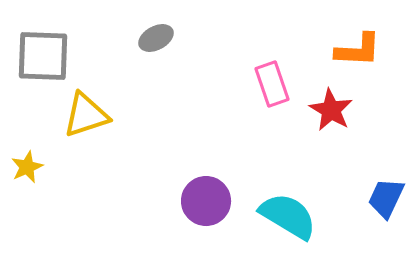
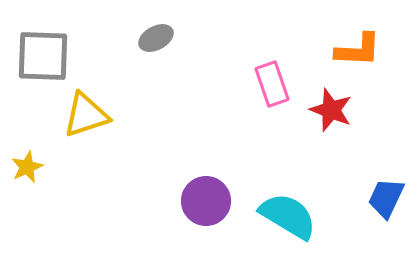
red star: rotated 9 degrees counterclockwise
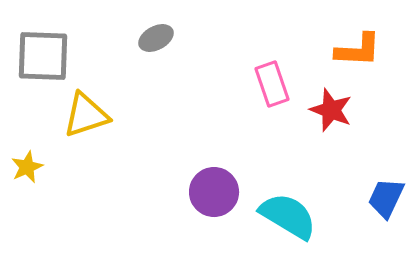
purple circle: moved 8 px right, 9 px up
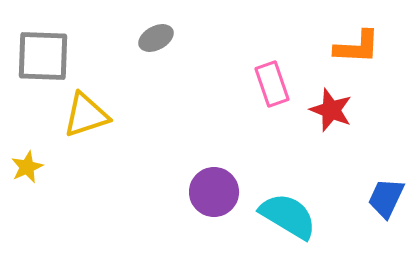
orange L-shape: moved 1 px left, 3 px up
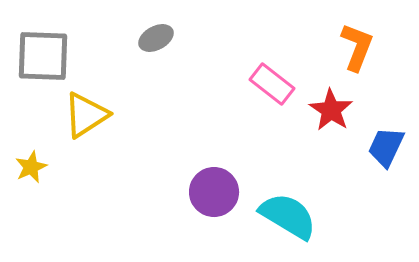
orange L-shape: rotated 72 degrees counterclockwise
pink rectangle: rotated 33 degrees counterclockwise
red star: rotated 12 degrees clockwise
yellow triangle: rotated 15 degrees counterclockwise
yellow star: moved 4 px right
blue trapezoid: moved 51 px up
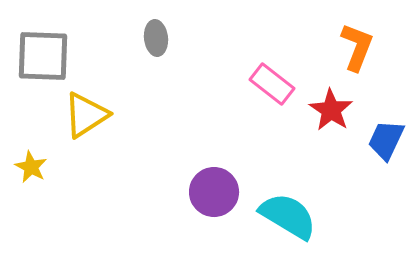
gray ellipse: rotated 68 degrees counterclockwise
blue trapezoid: moved 7 px up
yellow star: rotated 20 degrees counterclockwise
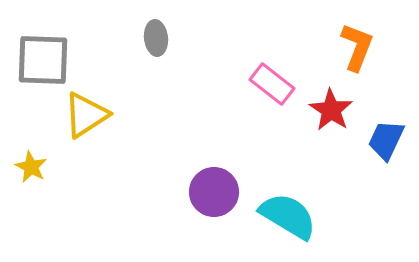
gray square: moved 4 px down
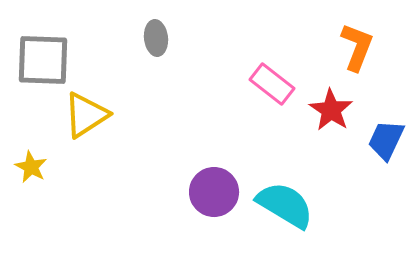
cyan semicircle: moved 3 px left, 11 px up
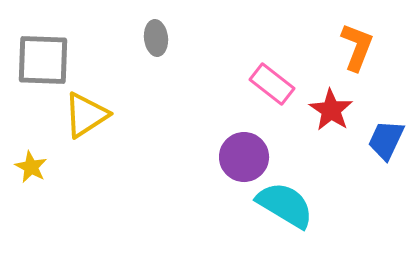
purple circle: moved 30 px right, 35 px up
